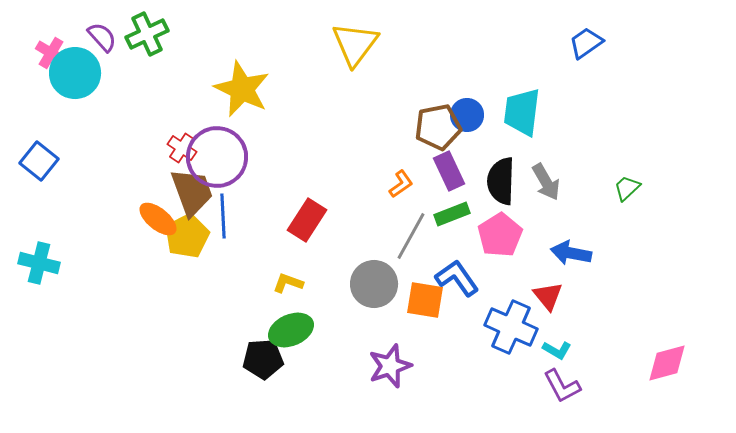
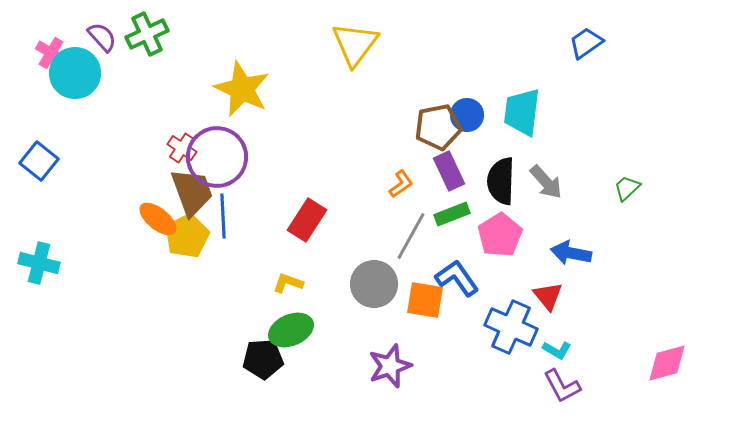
gray arrow: rotated 12 degrees counterclockwise
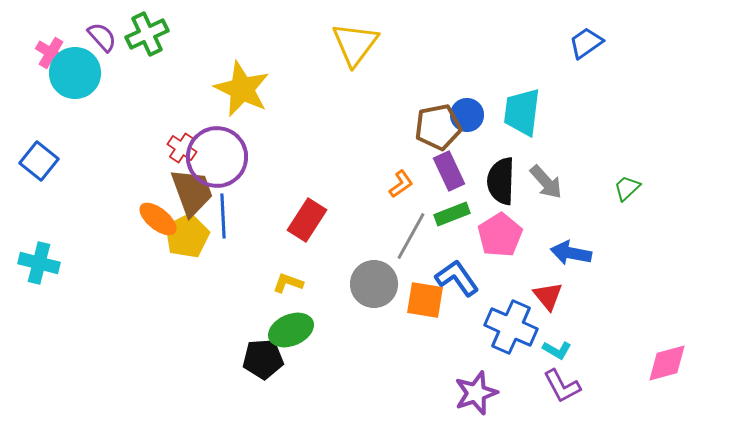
purple star: moved 86 px right, 27 px down
